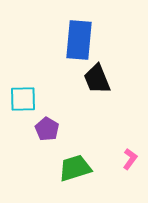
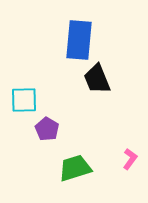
cyan square: moved 1 px right, 1 px down
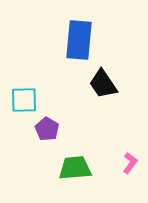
black trapezoid: moved 6 px right, 5 px down; rotated 12 degrees counterclockwise
pink L-shape: moved 4 px down
green trapezoid: rotated 12 degrees clockwise
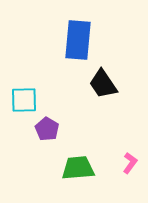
blue rectangle: moved 1 px left
green trapezoid: moved 3 px right
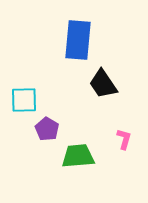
pink L-shape: moved 6 px left, 24 px up; rotated 20 degrees counterclockwise
green trapezoid: moved 12 px up
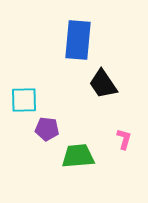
purple pentagon: rotated 25 degrees counterclockwise
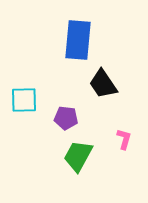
purple pentagon: moved 19 px right, 11 px up
green trapezoid: rotated 56 degrees counterclockwise
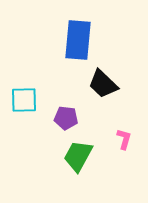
black trapezoid: rotated 12 degrees counterclockwise
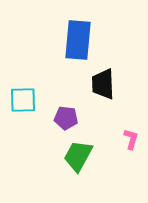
black trapezoid: rotated 44 degrees clockwise
cyan square: moved 1 px left
pink L-shape: moved 7 px right
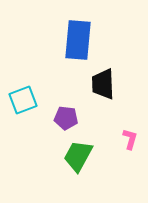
cyan square: rotated 20 degrees counterclockwise
pink L-shape: moved 1 px left
